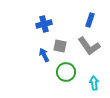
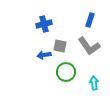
blue arrow: rotated 72 degrees counterclockwise
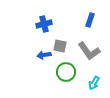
gray L-shape: moved 5 px down
cyan arrow: rotated 144 degrees counterclockwise
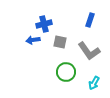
gray square: moved 4 px up
blue arrow: moved 11 px left, 15 px up
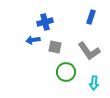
blue rectangle: moved 1 px right, 3 px up
blue cross: moved 1 px right, 2 px up
gray square: moved 5 px left, 5 px down
cyan arrow: rotated 24 degrees counterclockwise
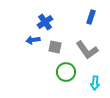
blue cross: rotated 21 degrees counterclockwise
gray L-shape: moved 2 px left, 1 px up
cyan arrow: moved 1 px right
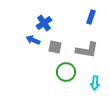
blue cross: moved 1 px left, 1 px down
blue arrow: rotated 32 degrees clockwise
gray L-shape: rotated 45 degrees counterclockwise
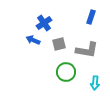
gray square: moved 4 px right, 3 px up; rotated 24 degrees counterclockwise
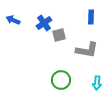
blue rectangle: rotated 16 degrees counterclockwise
blue arrow: moved 20 px left, 20 px up
gray square: moved 9 px up
green circle: moved 5 px left, 8 px down
cyan arrow: moved 2 px right
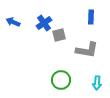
blue arrow: moved 2 px down
